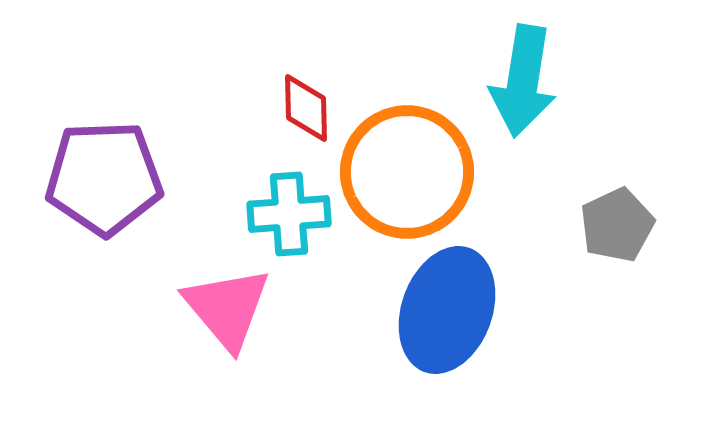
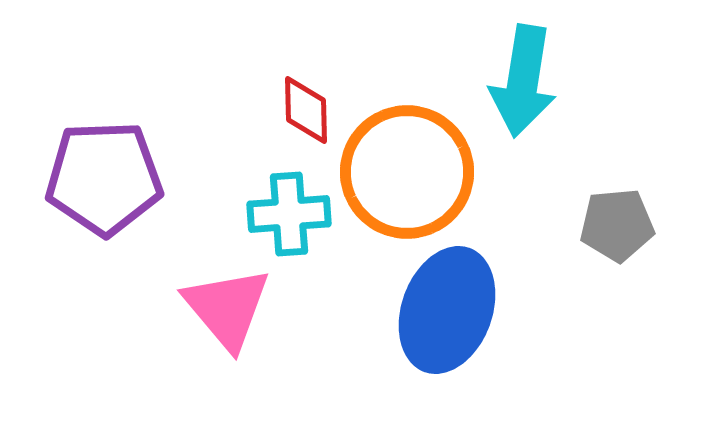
red diamond: moved 2 px down
gray pentagon: rotated 20 degrees clockwise
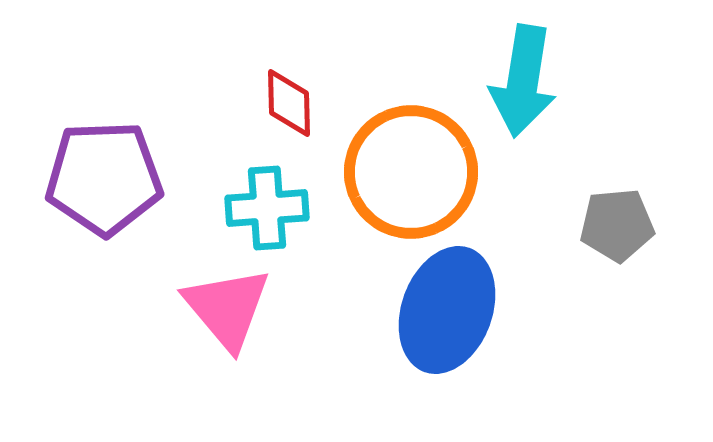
red diamond: moved 17 px left, 7 px up
orange circle: moved 4 px right
cyan cross: moved 22 px left, 6 px up
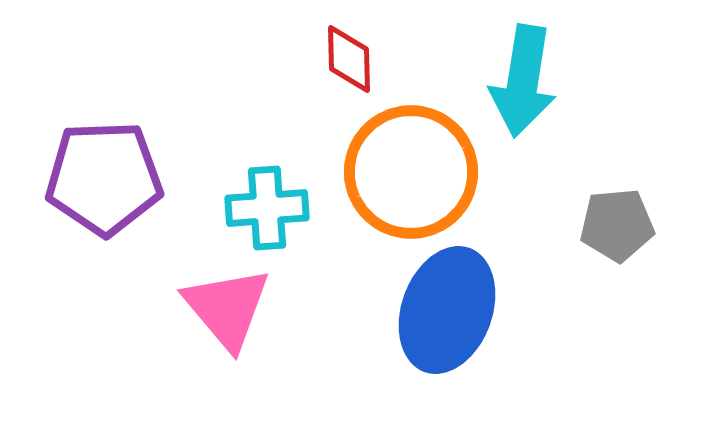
red diamond: moved 60 px right, 44 px up
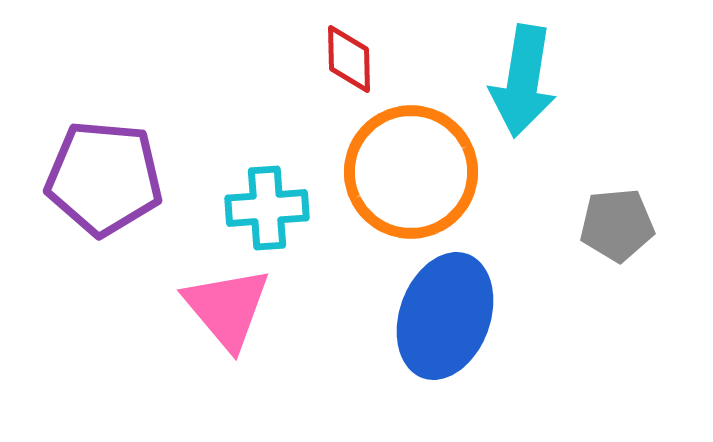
purple pentagon: rotated 7 degrees clockwise
blue ellipse: moved 2 px left, 6 px down
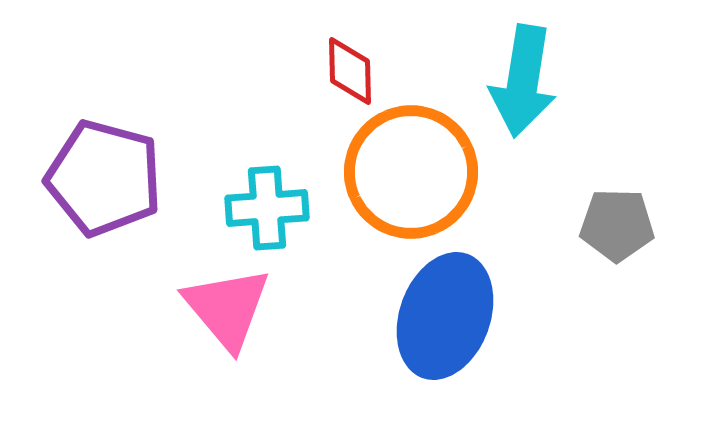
red diamond: moved 1 px right, 12 px down
purple pentagon: rotated 10 degrees clockwise
gray pentagon: rotated 6 degrees clockwise
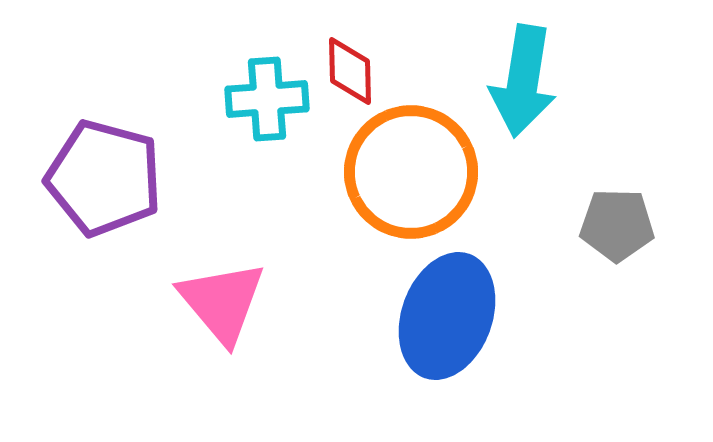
cyan cross: moved 109 px up
pink triangle: moved 5 px left, 6 px up
blue ellipse: moved 2 px right
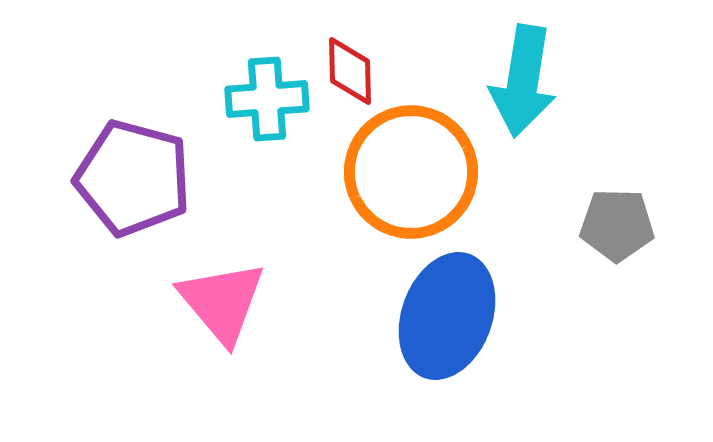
purple pentagon: moved 29 px right
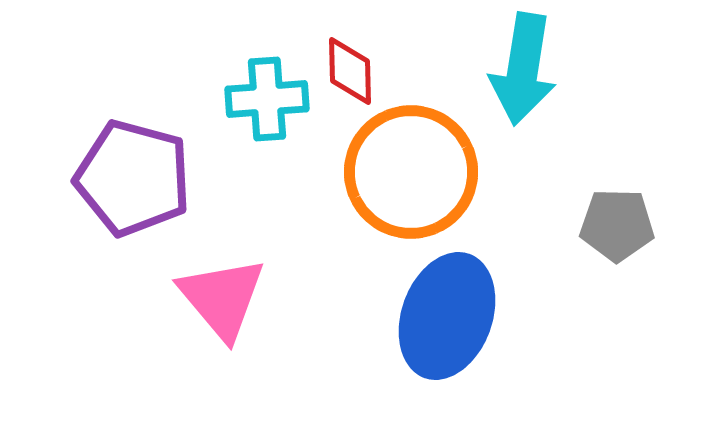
cyan arrow: moved 12 px up
pink triangle: moved 4 px up
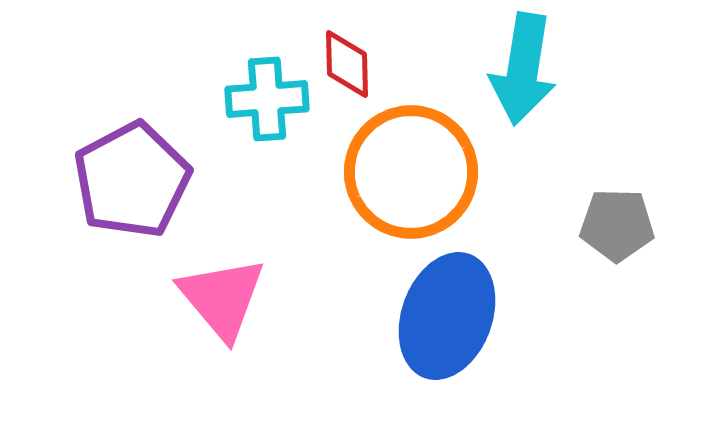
red diamond: moved 3 px left, 7 px up
purple pentagon: moved 1 px left, 2 px down; rotated 29 degrees clockwise
